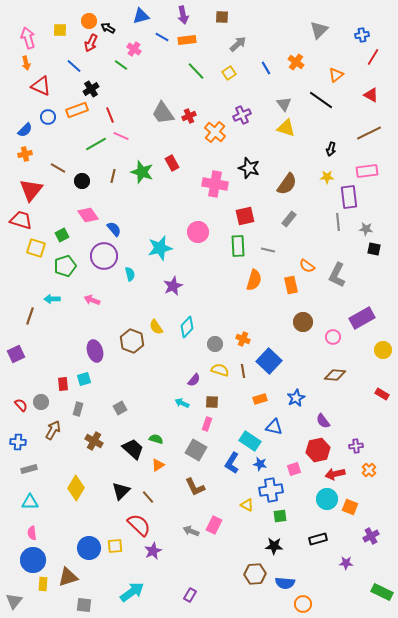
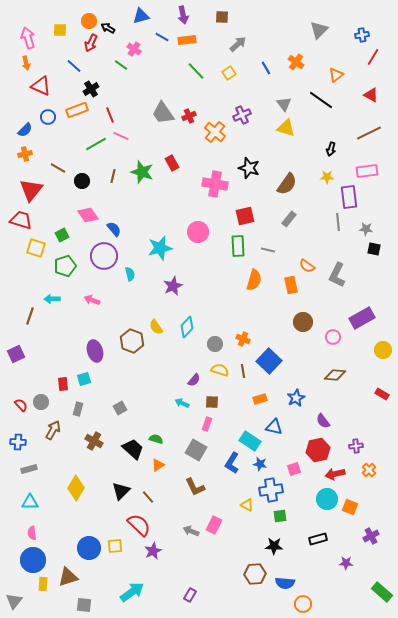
green rectangle at (382, 592): rotated 15 degrees clockwise
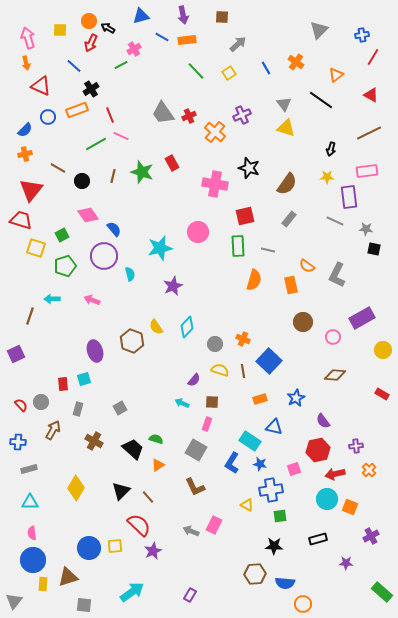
pink cross at (134, 49): rotated 24 degrees clockwise
green line at (121, 65): rotated 64 degrees counterclockwise
gray line at (338, 222): moved 3 px left, 1 px up; rotated 60 degrees counterclockwise
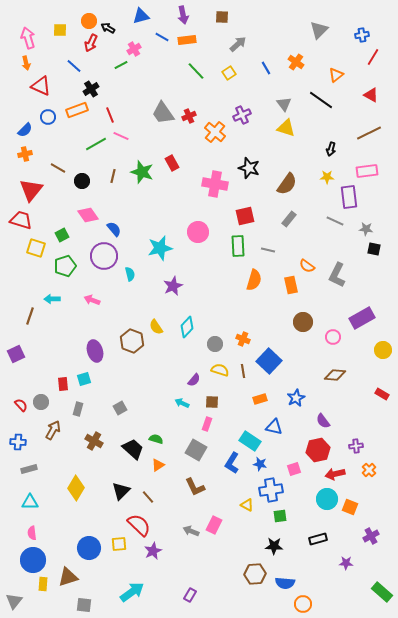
yellow square at (115, 546): moved 4 px right, 2 px up
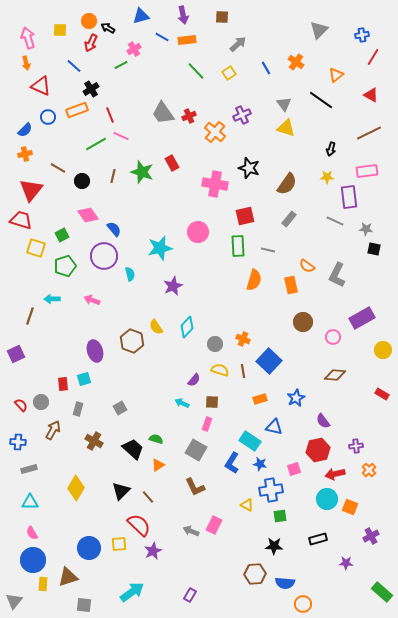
pink semicircle at (32, 533): rotated 24 degrees counterclockwise
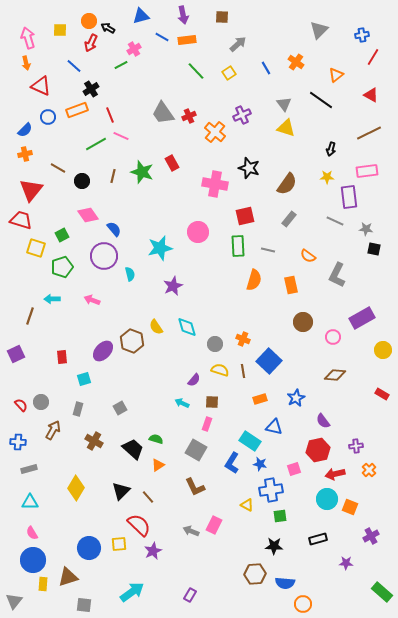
green pentagon at (65, 266): moved 3 px left, 1 px down
orange semicircle at (307, 266): moved 1 px right, 10 px up
cyan diamond at (187, 327): rotated 60 degrees counterclockwise
purple ellipse at (95, 351): moved 8 px right; rotated 60 degrees clockwise
red rectangle at (63, 384): moved 1 px left, 27 px up
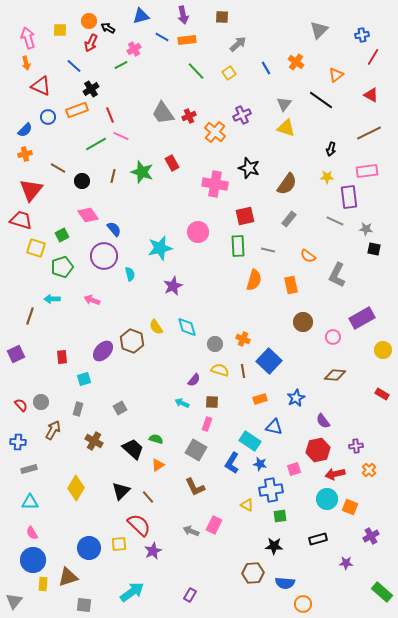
gray triangle at (284, 104): rotated 14 degrees clockwise
brown hexagon at (255, 574): moved 2 px left, 1 px up
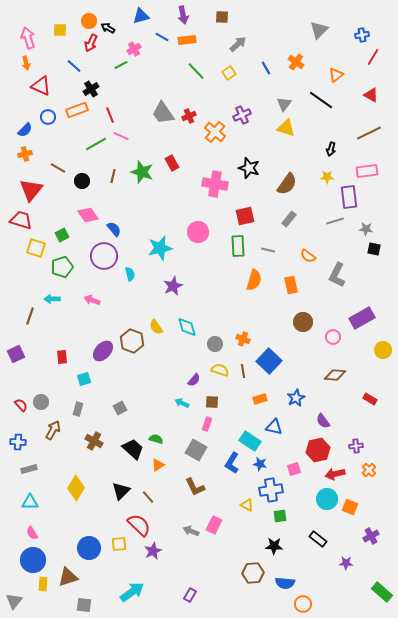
gray line at (335, 221): rotated 42 degrees counterclockwise
red rectangle at (382, 394): moved 12 px left, 5 px down
black rectangle at (318, 539): rotated 54 degrees clockwise
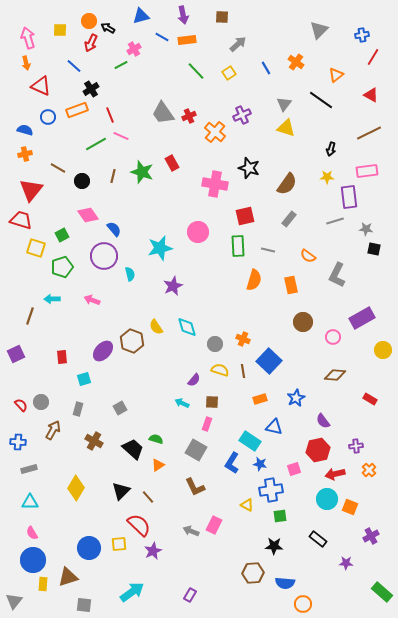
blue semicircle at (25, 130): rotated 119 degrees counterclockwise
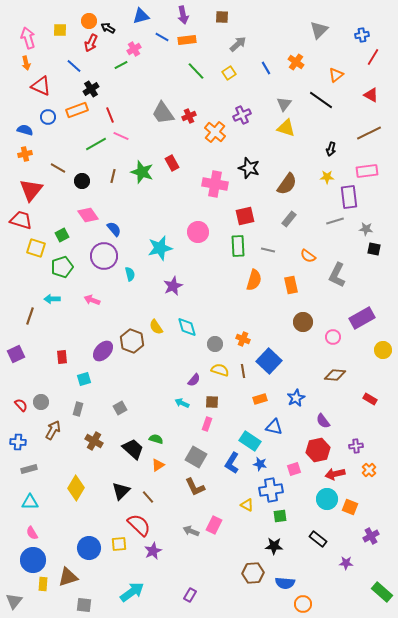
gray square at (196, 450): moved 7 px down
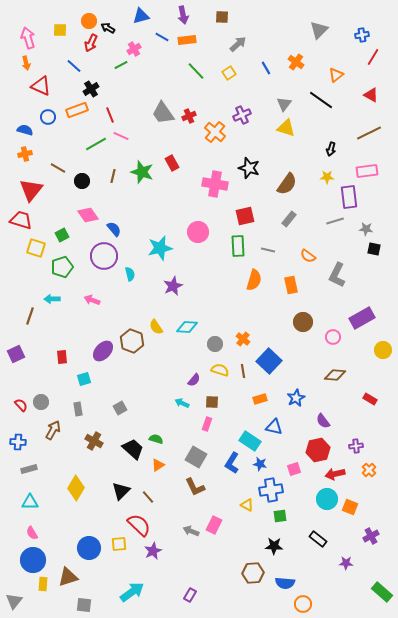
cyan diamond at (187, 327): rotated 70 degrees counterclockwise
orange cross at (243, 339): rotated 16 degrees clockwise
gray rectangle at (78, 409): rotated 24 degrees counterclockwise
